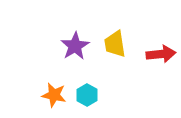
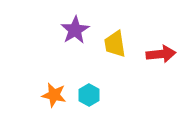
purple star: moved 16 px up
cyan hexagon: moved 2 px right
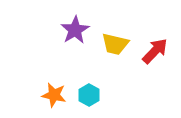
yellow trapezoid: rotated 68 degrees counterclockwise
red arrow: moved 6 px left, 3 px up; rotated 40 degrees counterclockwise
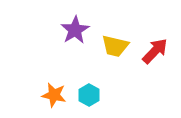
yellow trapezoid: moved 2 px down
